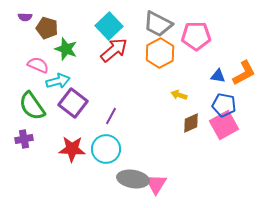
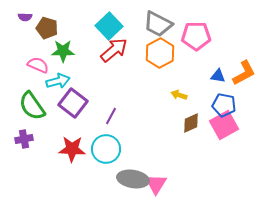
green star: moved 3 px left, 2 px down; rotated 20 degrees counterclockwise
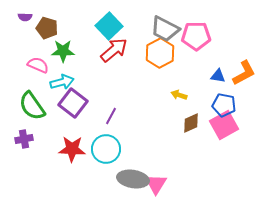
gray trapezoid: moved 7 px right, 5 px down
cyan arrow: moved 4 px right, 1 px down
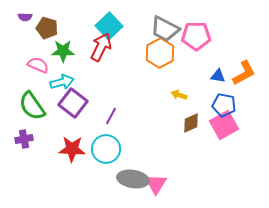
red arrow: moved 13 px left, 3 px up; rotated 24 degrees counterclockwise
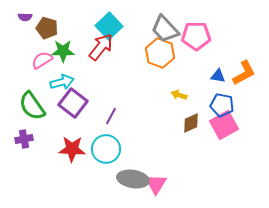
gray trapezoid: rotated 20 degrees clockwise
red arrow: rotated 12 degrees clockwise
orange hexagon: rotated 12 degrees counterclockwise
pink semicircle: moved 4 px right, 5 px up; rotated 55 degrees counterclockwise
blue pentagon: moved 2 px left
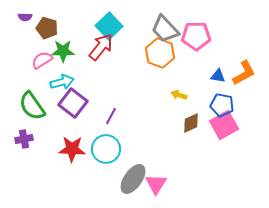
gray ellipse: rotated 64 degrees counterclockwise
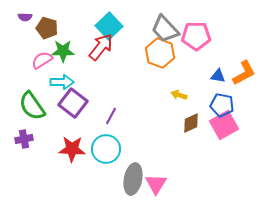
cyan arrow: rotated 15 degrees clockwise
gray ellipse: rotated 24 degrees counterclockwise
